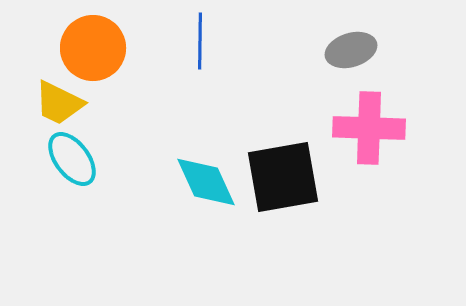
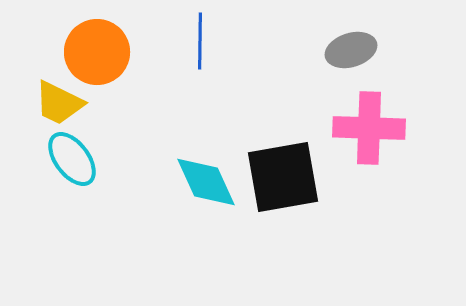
orange circle: moved 4 px right, 4 px down
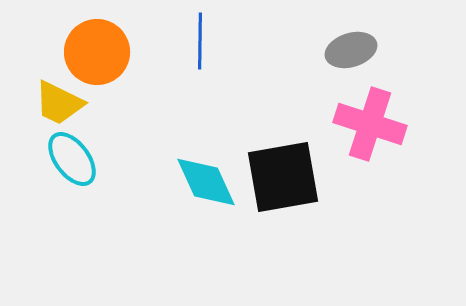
pink cross: moved 1 px right, 4 px up; rotated 16 degrees clockwise
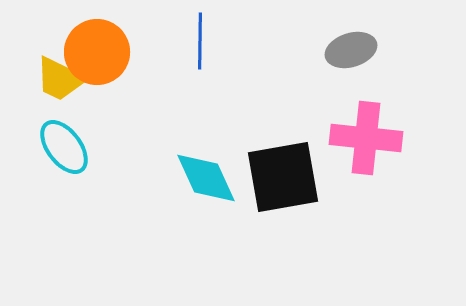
yellow trapezoid: moved 1 px right, 24 px up
pink cross: moved 4 px left, 14 px down; rotated 12 degrees counterclockwise
cyan ellipse: moved 8 px left, 12 px up
cyan diamond: moved 4 px up
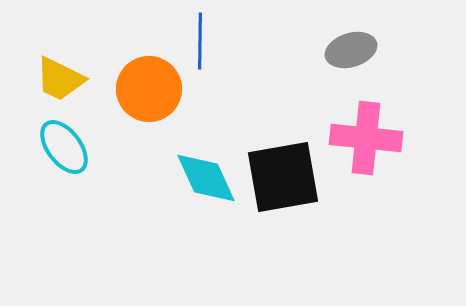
orange circle: moved 52 px right, 37 px down
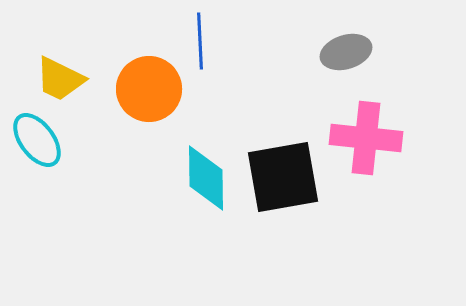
blue line: rotated 4 degrees counterclockwise
gray ellipse: moved 5 px left, 2 px down
cyan ellipse: moved 27 px left, 7 px up
cyan diamond: rotated 24 degrees clockwise
